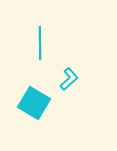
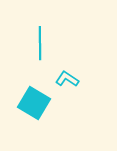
cyan L-shape: moved 2 px left; rotated 105 degrees counterclockwise
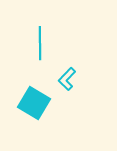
cyan L-shape: rotated 80 degrees counterclockwise
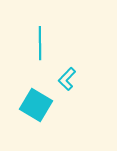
cyan square: moved 2 px right, 2 px down
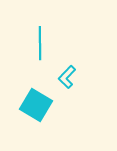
cyan L-shape: moved 2 px up
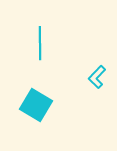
cyan L-shape: moved 30 px right
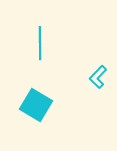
cyan L-shape: moved 1 px right
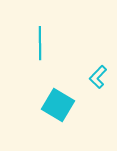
cyan square: moved 22 px right
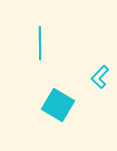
cyan L-shape: moved 2 px right
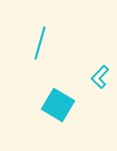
cyan line: rotated 16 degrees clockwise
